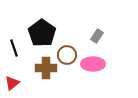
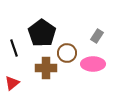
brown circle: moved 2 px up
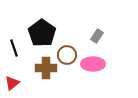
brown circle: moved 2 px down
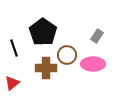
black pentagon: moved 1 px right, 1 px up
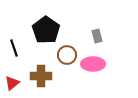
black pentagon: moved 3 px right, 2 px up
gray rectangle: rotated 48 degrees counterclockwise
brown cross: moved 5 px left, 8 px down
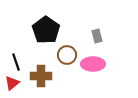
black line: moved 2 px right, 14 px down
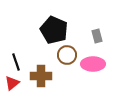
black pentagon: moved 8 px right; rotated 12 degrees counterclockwise
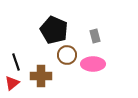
gray rectangle: moved 2 px left
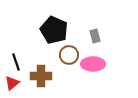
brown circle: moved 2 px right
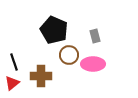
black line: moved 2 px left
